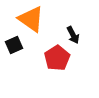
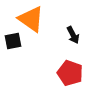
black square: moved 1 px left, 4 px up; rotated 12 degrees clockwise
red pentagon: moved 13 px right, 15 px down; rotated 20 degrees counterclockwise
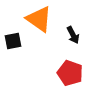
orange triangle: moved 8 px right
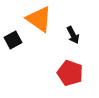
black square: moved 1 px up; rotated 18 degrees counterclockwise
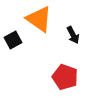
red pentagon: moved 5 px left, 4 px down
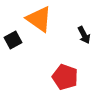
black arrow: moved 11 px right
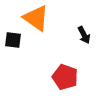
orange triangle: moved 3 px left, 1 px up
black square: rotated 36 degrees clockwise
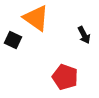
black square: rotated 18 degrees clockwise
